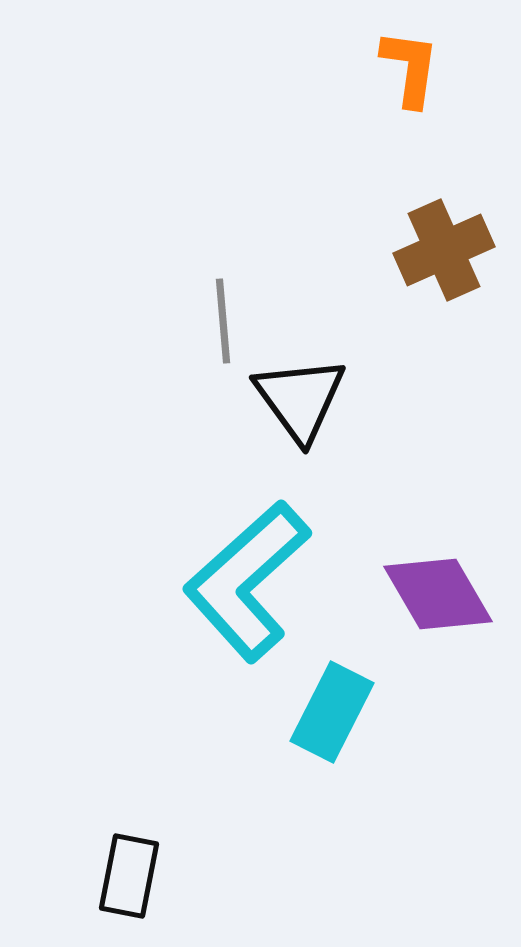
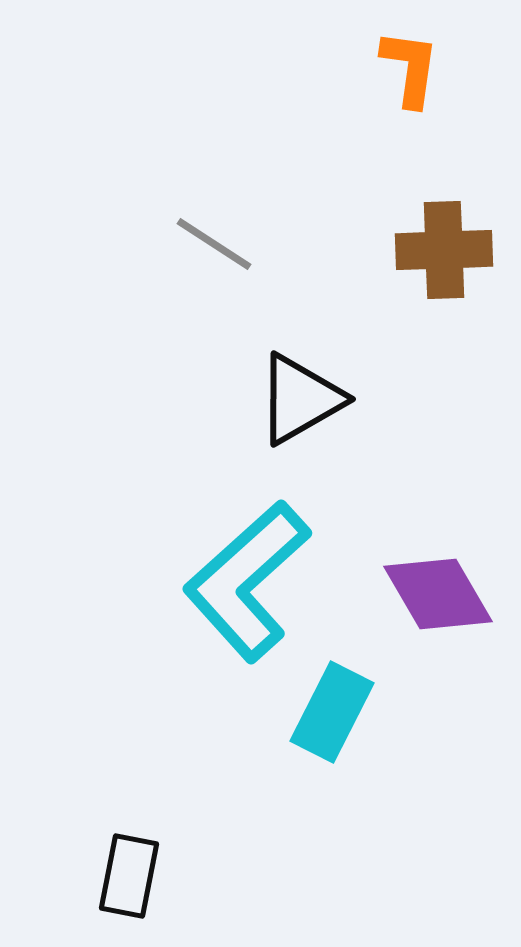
brown cross: rotated 22 degrees clockwise
gray line: moved 9 px left, 77 px up; rotated 52 degrees counterclockwise
black triangle: rotated 36 degrees clockwise
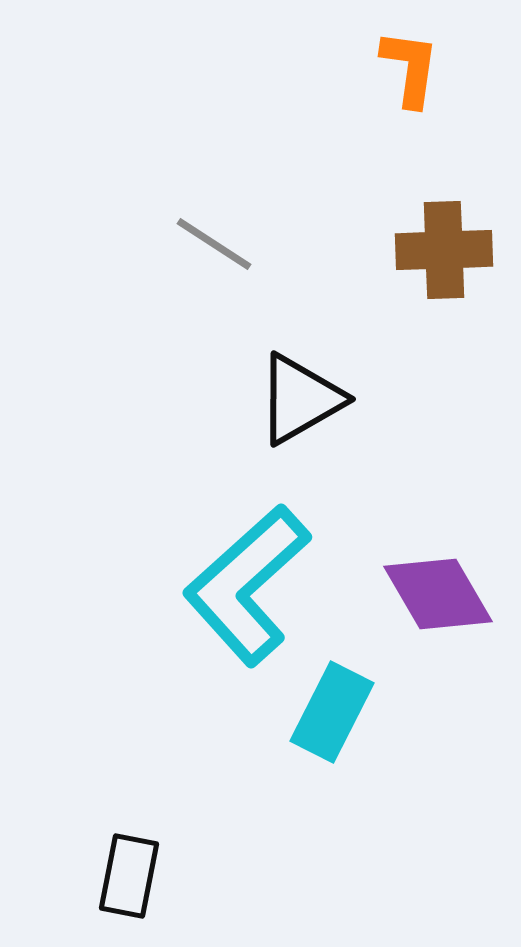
cyan L-shape: moved 4 px down
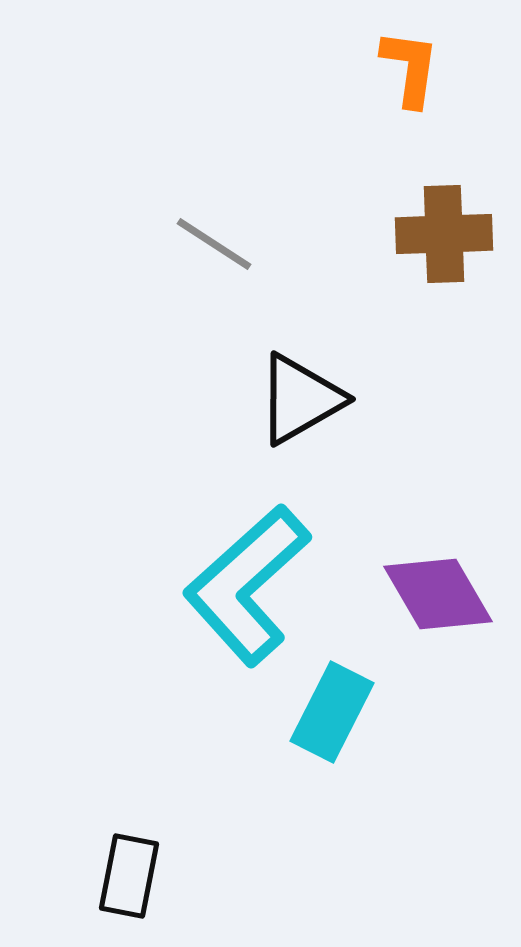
brown cross: moved 16 px up
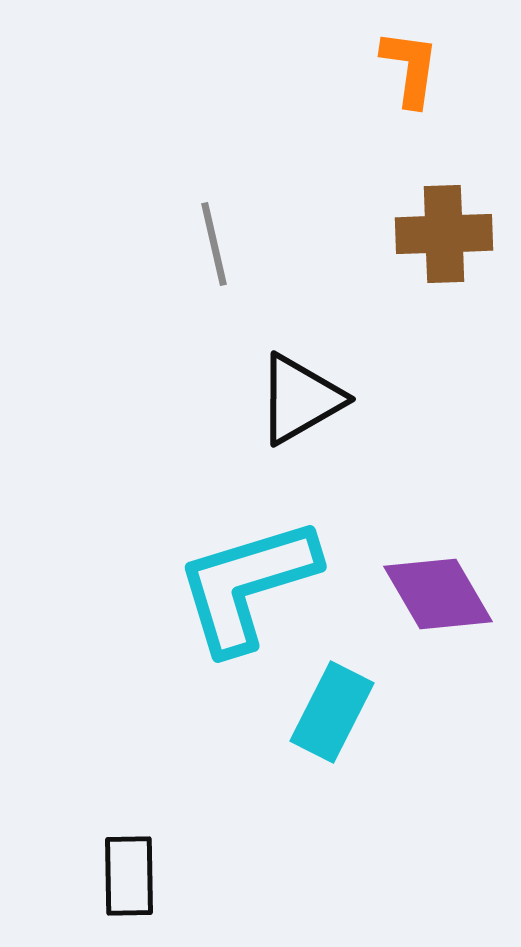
gray line: rotated 44 degrees clockwise
cyan L-shape: rotated 25 degrees clockwise
black rectangle: rotated 12 degrees counterclockwise
